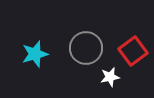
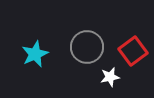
gray circle: moved 1 px right, 1 px up
cyan star: rotated 8 degrees counterclockwise
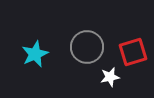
red square: moved 1 px down; rotated 20 degrees clockwise
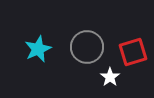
cyan star: moved 3 px right, 5 px up
white star: rotated 24 degrees counterclockwise
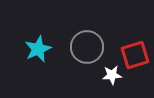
red square: moved 2 px right, 3 px down
white star: moved 2 px right, 2 px up; rotated 30 degrees clockwise
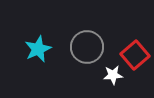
red square: rotated 24 degrees counterclockwise
white star: moved 1 px right
